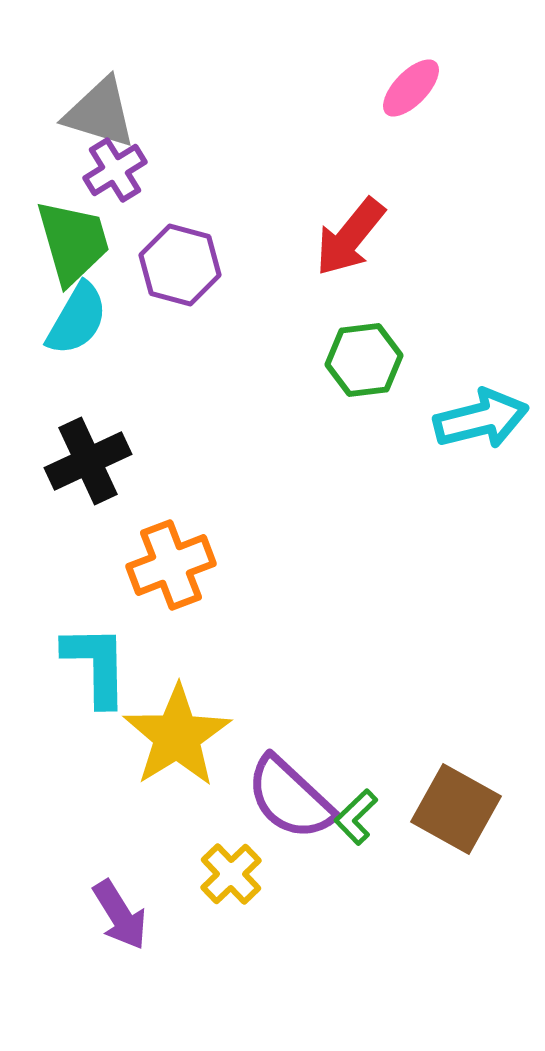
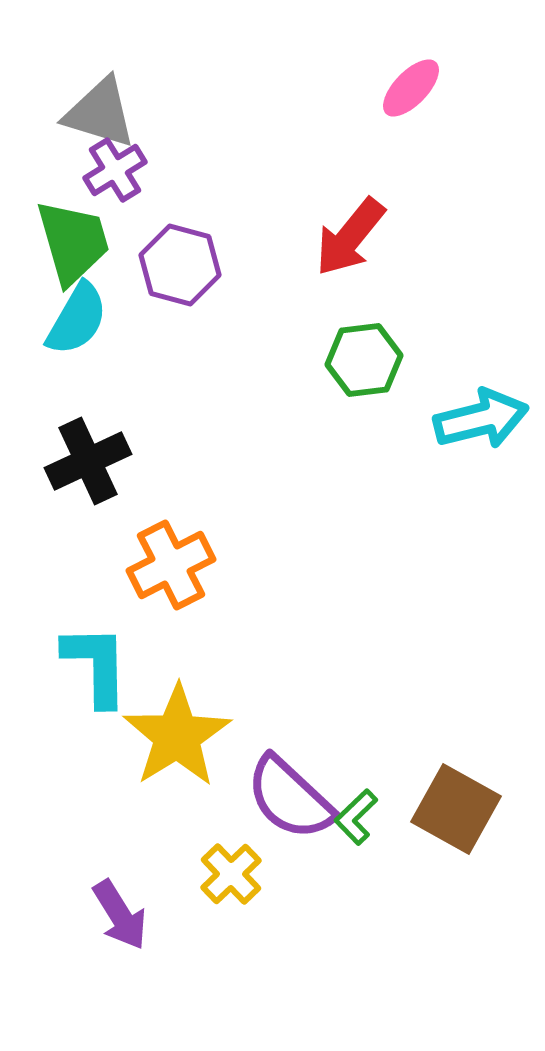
orange cross: rotated 6 degrees counterclockwise
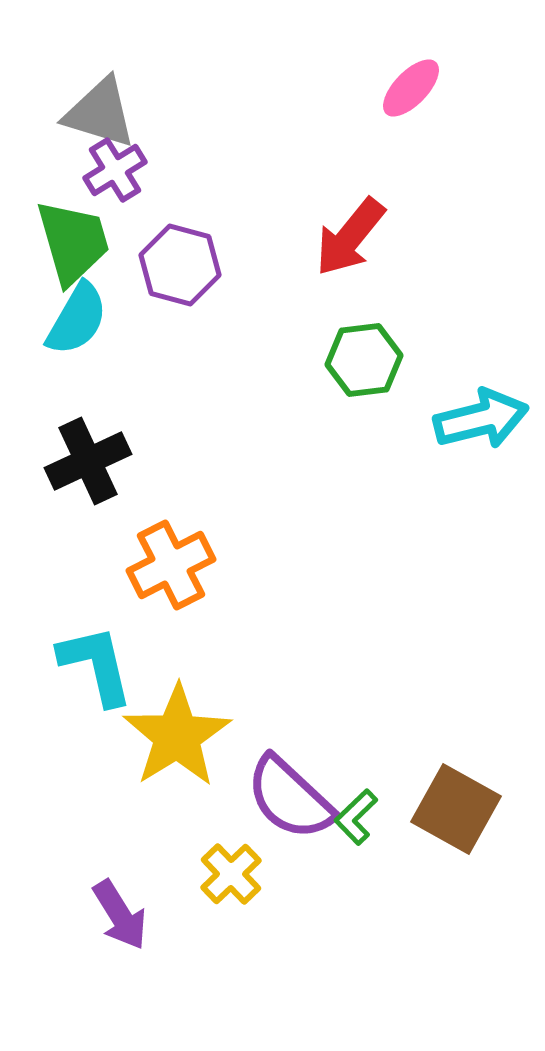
cyan L-shape: rotated 12 degrees counterclockwise
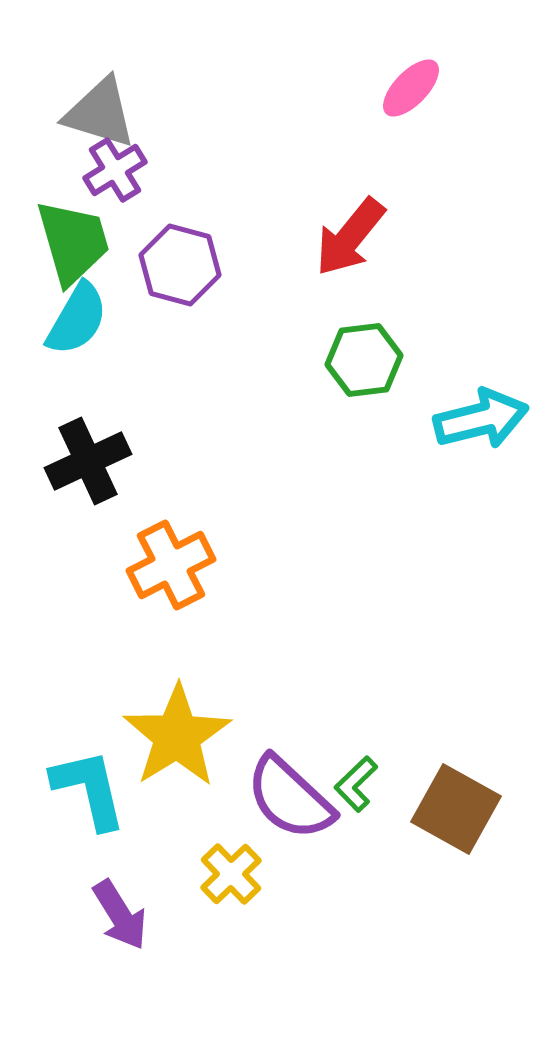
cyan L-shape: moved 7 px left, 124 px down
green L-shape: moved 33 px up
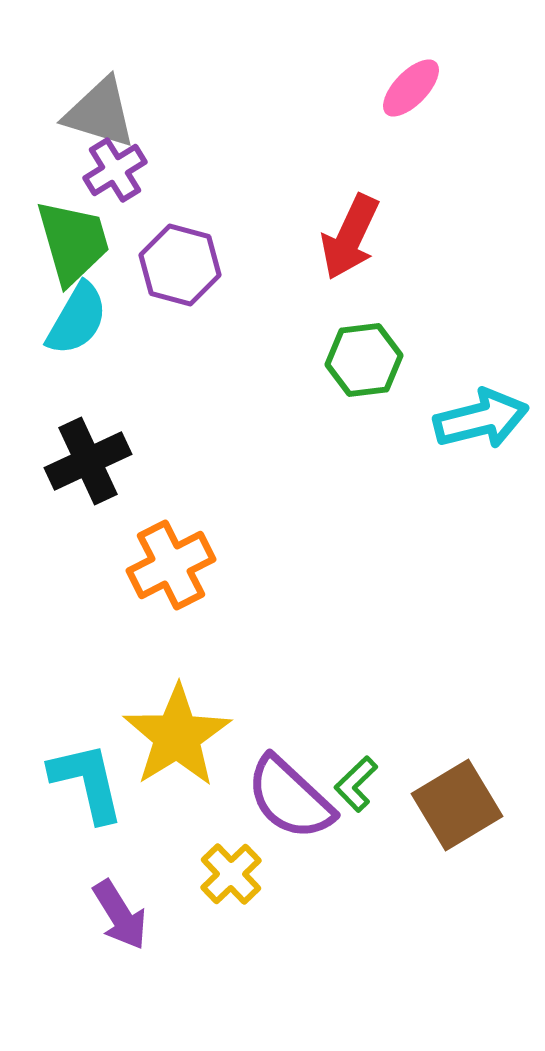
red arrow: rotated 14 degrees counterclockwise
cyan L-shape: moved 2 px left, 7 px up
brown square: moved 1 px right, 4 px up; rotated 30 degrees clockwise
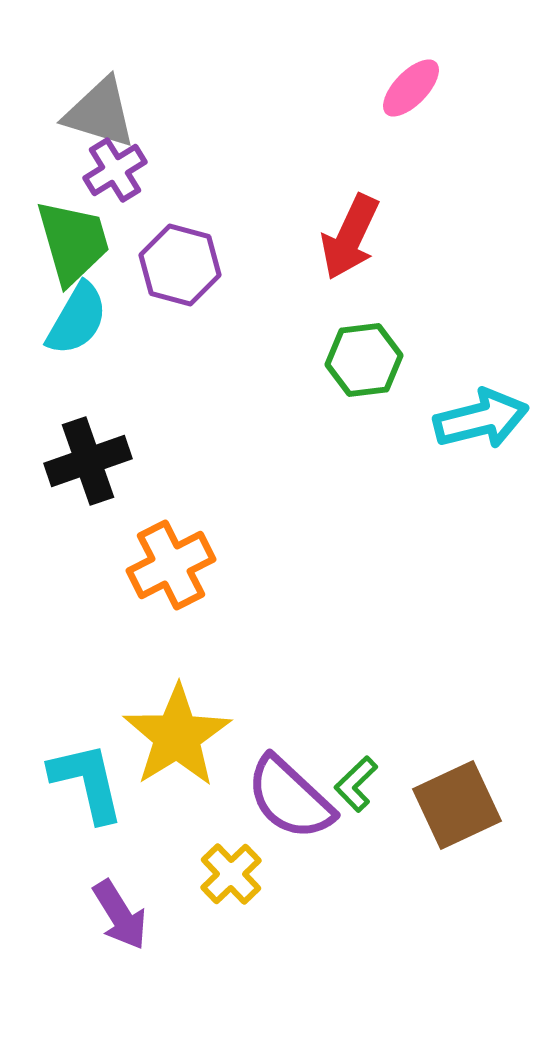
black cross: rotated 6 degrees clockwise
brown square: rotated 6 degrees clockwise
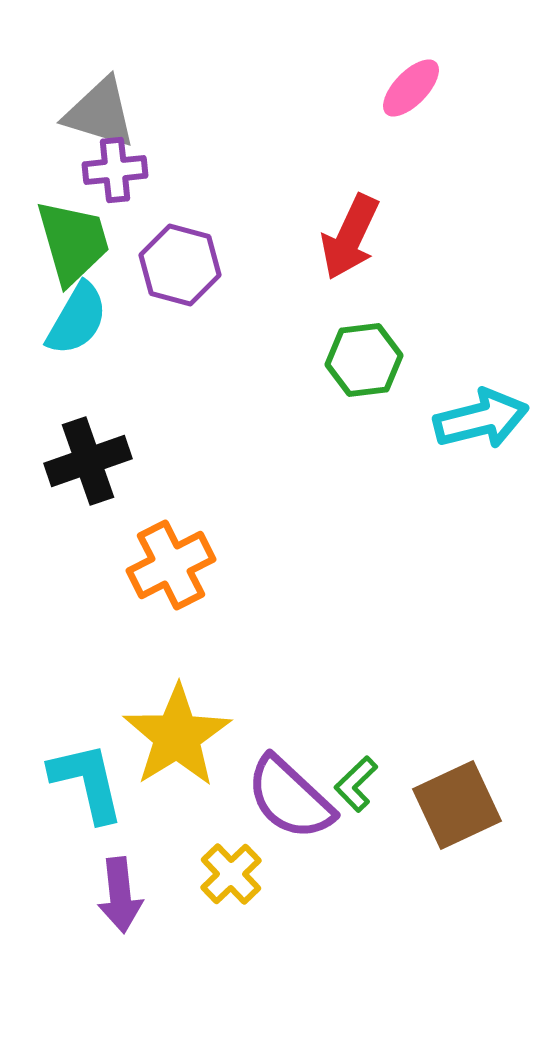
purple cross: rotated 26 degrees clockwise
purple arrow: moved 20 px up; rotated 26 degrees clockwise
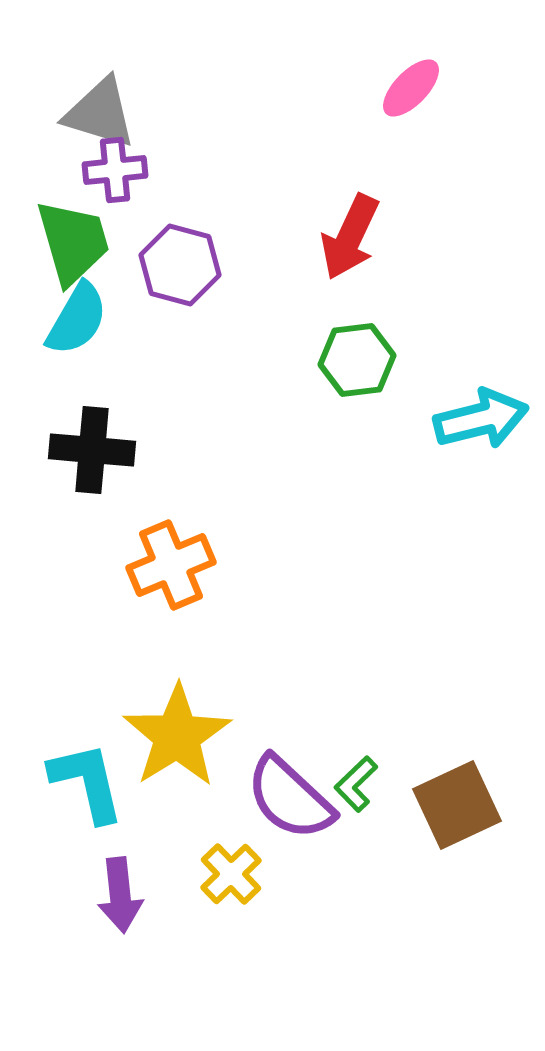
green hexagon: moved 7 px left
black cross: moved 4 px right, 11 px up; rotated 24 degrees clockwise
orange cross: rotated 4 degrees clockwise
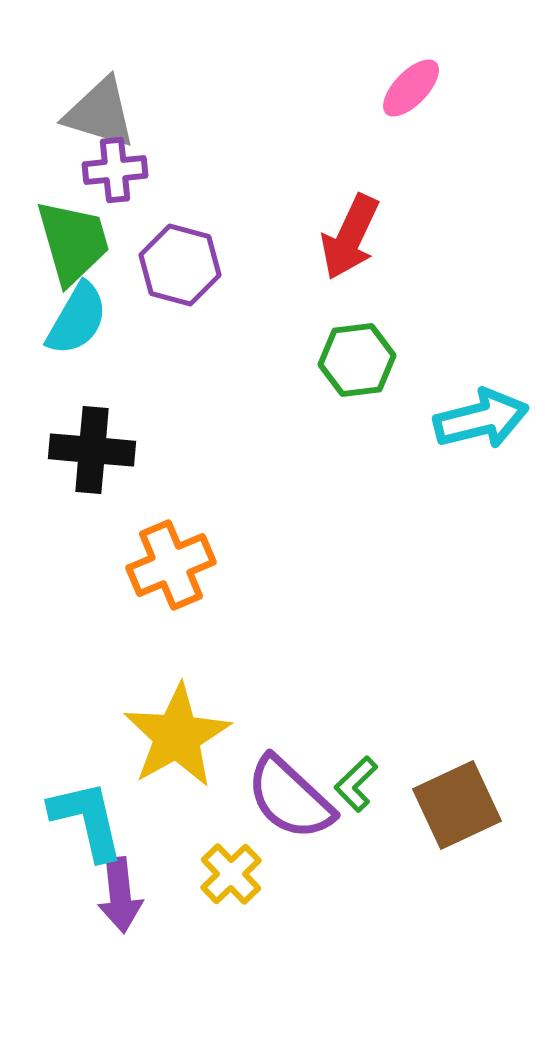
yellow star: rotated 3 degrees clockwise
cyan L-shape: moved 38 px down
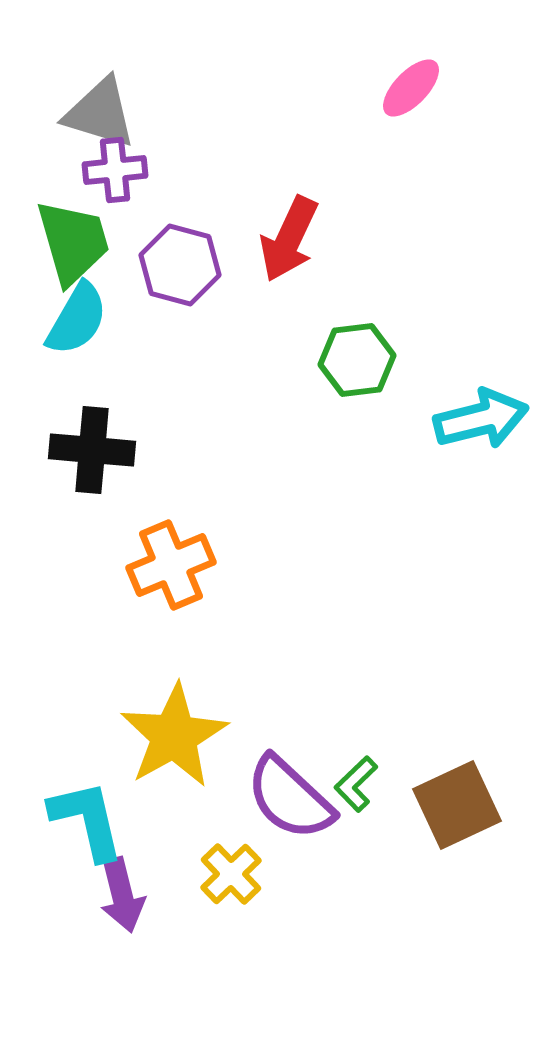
red arrow: moved 61 px left, 2 px down
yellow star: moved 3 px left
purple arrow: moved 2 px right; rotated 8 degrees counterclockwise
